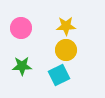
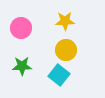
yellow star: moved 1 px left, 5 px up
cyan square: rotated 25 degrees counterclockwise
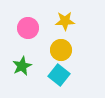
pink circle: moved 7 px right
yellow circle: moved 5 px left
green star: rotated 24 degrees counterclockwise
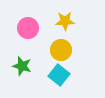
green star: rotated 30 degrees counterclockwise
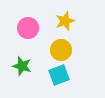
yellow star: rotated 18 degrees counterclockwise
cyan square: rotated 30 degrees clockwise
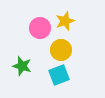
pink circle: moved 12 px right
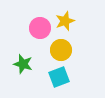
green star: moved 1 px right, 2 px up
cyan square: moved 2 px down
